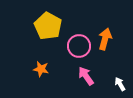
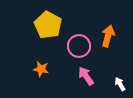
yellow pentagon: moved 1 px up
orange arrow: moved 3 px right, 3 px up
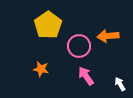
yellow pentagon: rotated 8 degrees clockwise
orange arrow: rotated 110 degrees counterclockwise
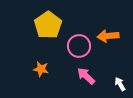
pink arrow: rotated 12 degrees counterclockwise
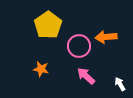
orange arrow: moved 2 px left, 1 px down
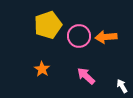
yellow pentagon: rotated 16 degrees clockwise
pink circle: moved 10 px up
orange star: moved 1 px right; rotated 21 degrees clockwise
white arrow: moved 2 px right, 2 px down
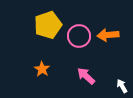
orange arrow: moved 2 px right, 2 px up
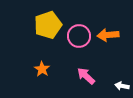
white arrow: rotated 48 degrees counterclockwise
